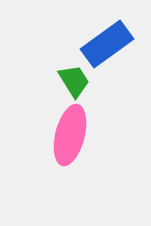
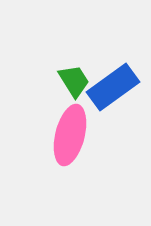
blue rectangle: moved 6 px right, 43 px down
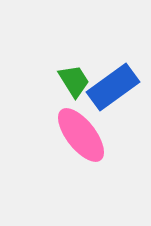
pink ellipse: moved 11 px right; rotated 52 degrees counterclockwise
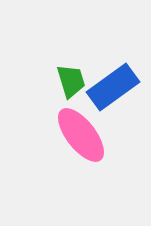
green trapezoid: moved 3 px left; rotated 15 degrees clockwise
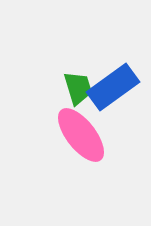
green trapezoid: moved 7 px right, 7 px down
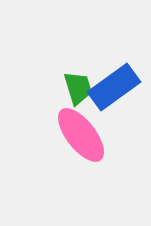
blue rectangle: moved 1 px right
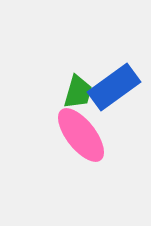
green trapezoid: moved 4 px down; rotated 33 degrees clockwise
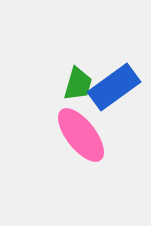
green trapezoid: moved 8 px up
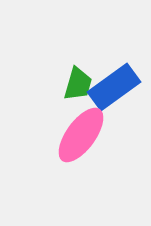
pink ellipse: rotated 74 degrees clockwise
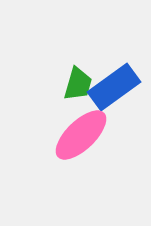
pink ellipse: rotated 10 degrees clockwise
